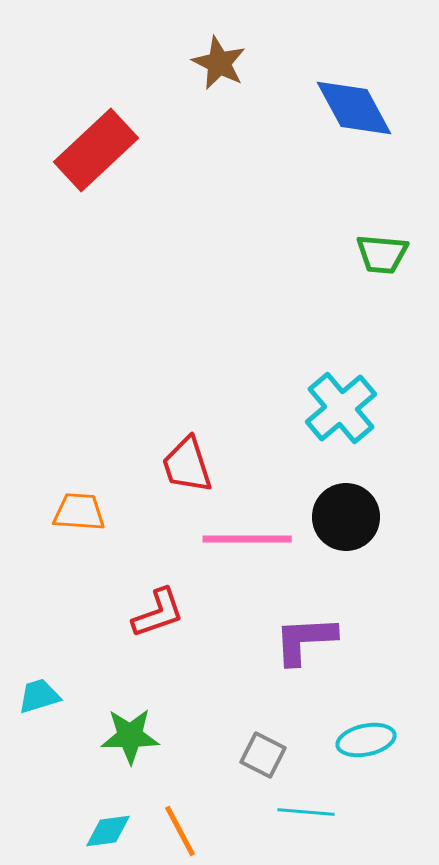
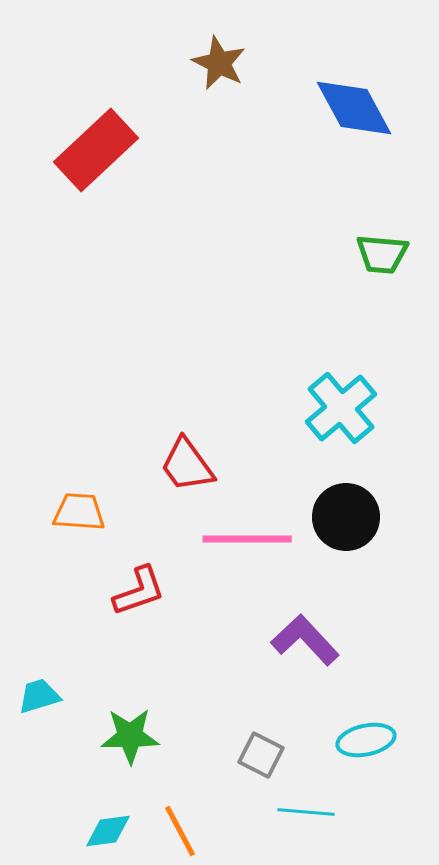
red trapezoid: rotated 18 degrees counterclockwise
red L-shape: moved 19 px left, 22 px up
purple L-shape: rotated 50 degrees clockwise
gray square: moved 2 px left
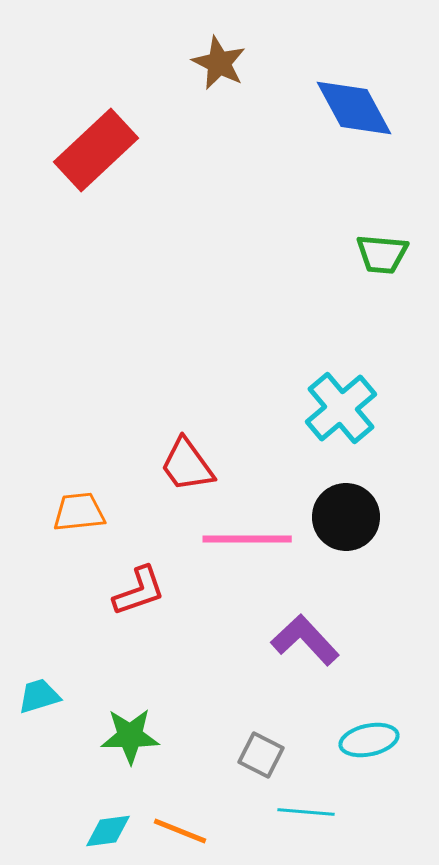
orange trapezoid: rotated 10 degrees counterclockwise
cyan ellipse: moved 3 px right
orange line: rotated 40 degrees counterclockwise
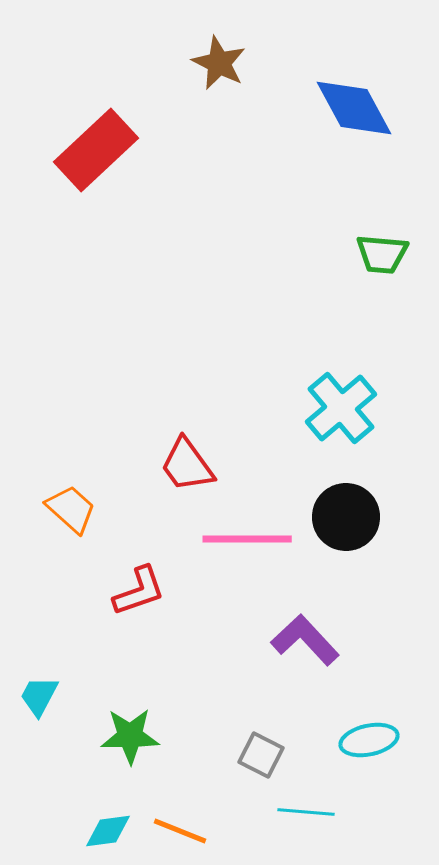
orange trapezoid: moved 8 px left, 3 px up; rotated 48 degrees clockwise
cyan trapezoid: rotated 45 degrees counterclockwise
